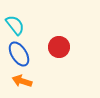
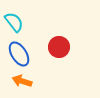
cyan semicircle: moved 1 px left, 3 px up
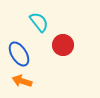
cyan semicircle: moved 25 px right
red circle: moved 4 px right, 2 px up
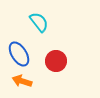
red circle: moved 7 px left, 16 px down
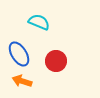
cyan semicircle: rotated 30 degrees counterclockwise
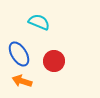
red circle: moved 2 px left
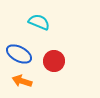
blue ellipse: rotated 30 degrees counterclockwise
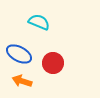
red circle: moved 1 px left, 2 px down
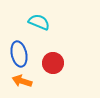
blue ellipse: rotated 50 degrees clockwise
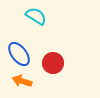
cyan semicircle: moved 3 px left, 6 px up; rotated 10 degrees clockwise
blue ellipse: rotated 25 degrees counterclockwise
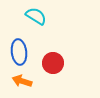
blue ellipse: moved 2 px up; rotated 30 degrees clockwise
